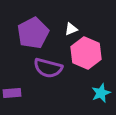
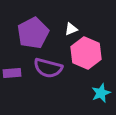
purple rectangle: moved 20 px up
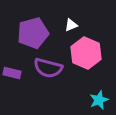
white triangle: moved 4 px up
purple pentagon: rotated 12 degrees clockwise
purple rectangle: rotated 18 degrees clockwise
cyan star: moved 2 px left, 7 px down
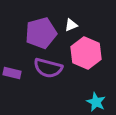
purple pentagon: moved 8 px right
cyan star: moved 3 px left, 2 px down; rotated 24 degrees counterclockwise
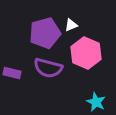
purple pentagon: moved 4 px right
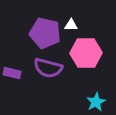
white triangle: rotated 24 degrees clockwise
purple pentagon: rotated 28 degrees clockwise
pink hexagon: rotated 24 degrees counterclockwise
cyan star: rotated 18 degrees clockwise
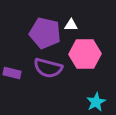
pink hexagon: moved 1 px left, 1 px down
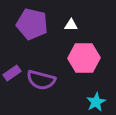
purple pentagon: moved 13 px left, 9 px up
pink hexagon: moved 1 px left, 4 px down
purple semicircle: moved 7 px left, 12 px down
purple rectangle: rotated 48 degrees counterclockwise
